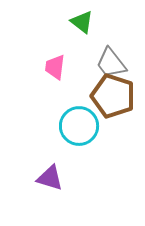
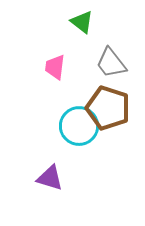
brown pentagon: moved 5 px left, 12 px down
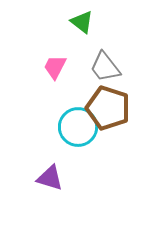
gray trapezoid: moved 6 px left, 4 px down
pink trapezoid: rotated 20 degrees clockwise
cyan circle: moved 1 px left, 1 px down
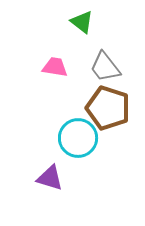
pink trapezoid: rotated 72 degrees clockwise
cyan circle: moved 11 px down
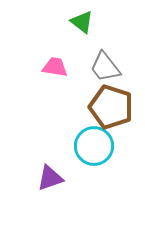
brown pentagon: moved 3 px right, 1 px up
cyan circle: moved 16 px right, 8 px down
purple triangle: rotated 36 degrees counterclockwise
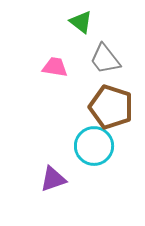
green triangle: moved 1 px left
gray trapezoid: moved 8 px up
purple triangle: moved 3 px right, 1 px down
